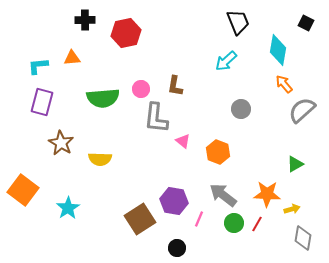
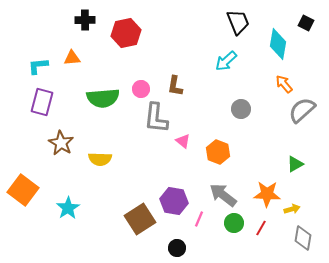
cyan diamond: moved 6 px up
red line: moved 4 px right, 4 px down
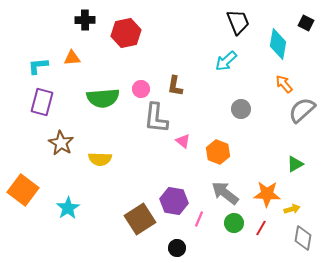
gray arrow: moved 2 px right, 2 px up
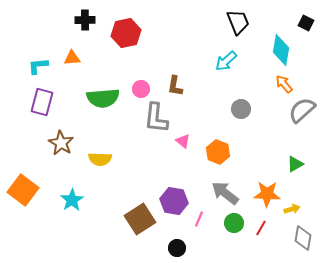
cyan diamond: moved 3 px right, 6 px down
cyan star: moved 4 px right, 8 px up
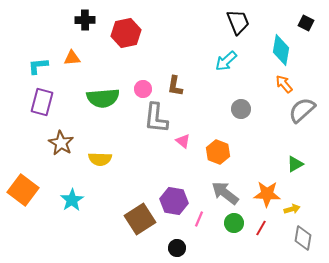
pink circle: moved 2 px right
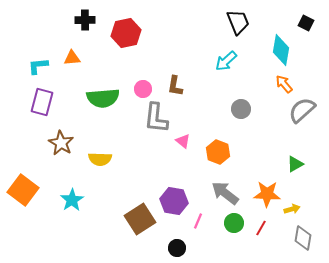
pink line: moved 1 px left, 2 px down
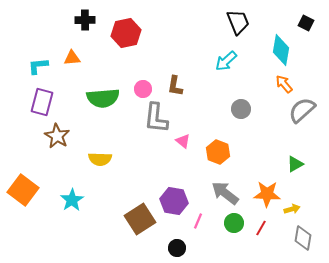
brown star: moved 4 px left, 7 px up
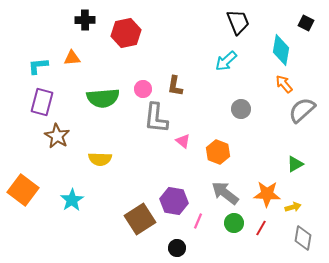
yellow arrow: moved 1 px right, 2 px up
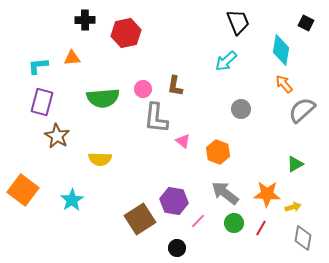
pink line: rotated 21 degrees clockwise
